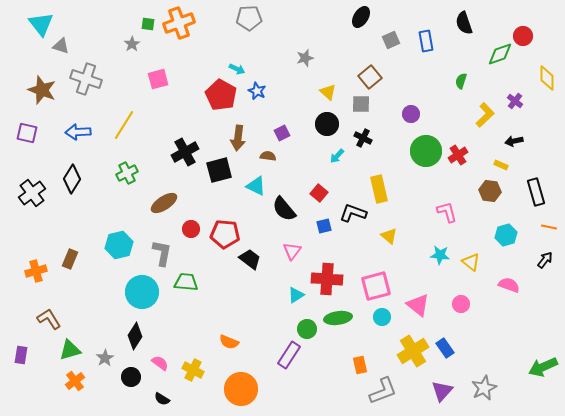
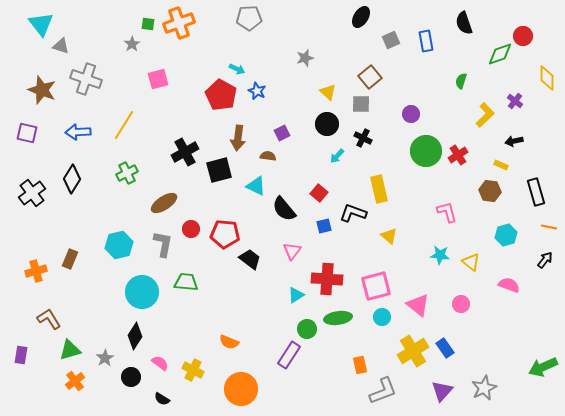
gray L-shape at (162, 253): moved 1 px right, 9 px up
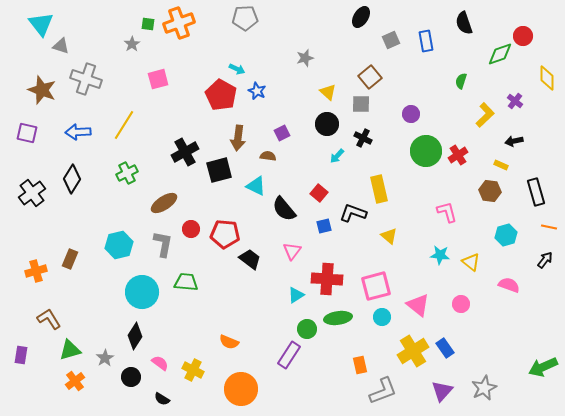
gray pentagon at (249, 18): moved 4 px left
